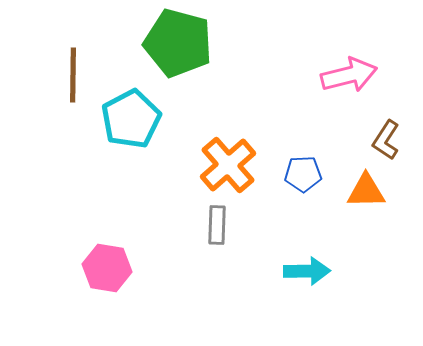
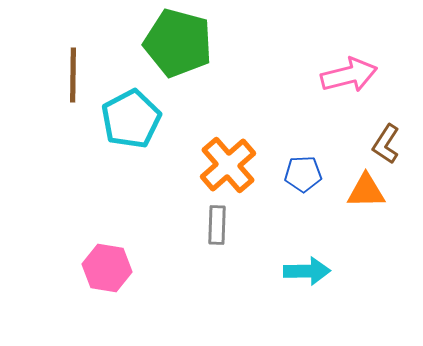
brown L-shape: moved 4 px down
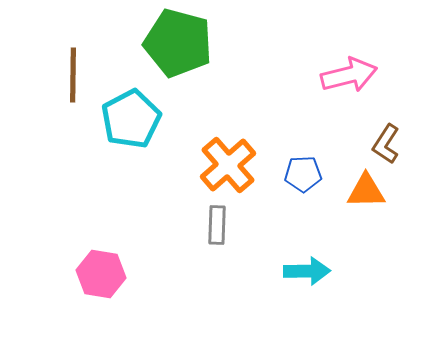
pink hexagon: moved 6 px left, 6 px down
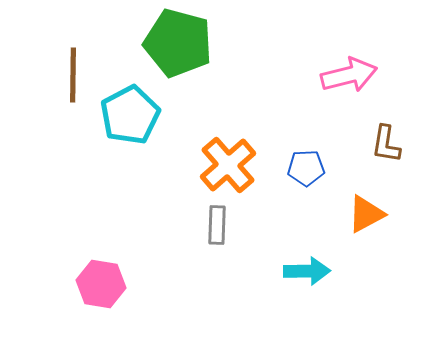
cyan pentagon: moved 1 px left, 4 px up
brown L-shape: rotated 24 degrees counterclockwise
blue pentagon: moved 3 px right, 6 px up
orange triangle: moved 23 px down; rotated 27 degrees counterclockwise
pink hexagon: moved 10 px down
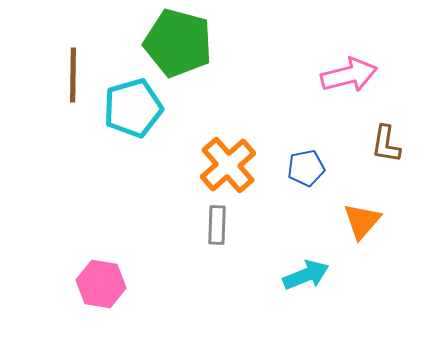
cyan pentagon: moved 3 px right, 7 px up; rotated 12 degrees clockwise
blue pentagon: rotated 9 degrees counterclockwise
orange triangle: moved 4 px left, 7 px down; rotated 21 degrees counterclockwise
cyan arrow: moved 1 px left, 4 px down; rotated 21 degrees counterclockwise
